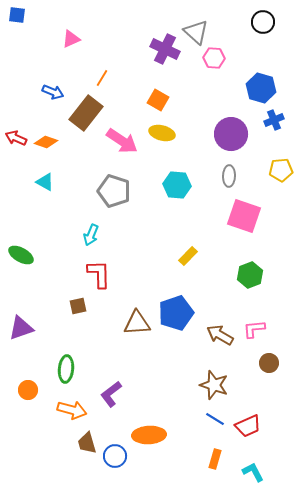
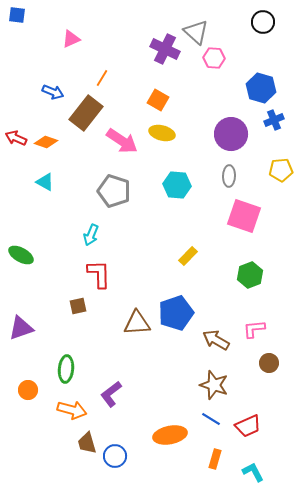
brown arrow at (220, 335): moved 4 px left, 5 px down
blue line at (215, 419): moved 4 px left
orange ellipse at (149, 435): moved 21 px right; rotated 8 degrees counterclockwise
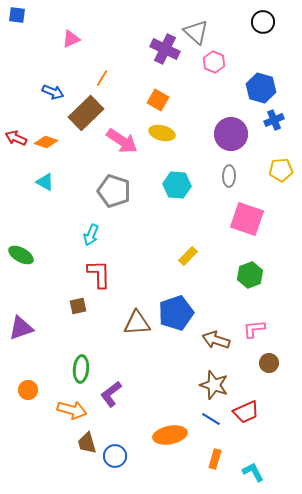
pink hexagon at (214, 58): moved 4 px down; rotated 20 degrees clockwise
brown rectangle at (86, 113): rotated 8 degrees clockwise
pink square at (244, 216): moved 3 px right, 3 px down
brown arrow at (216, 340): rotated 12 degrees counterclockwise
green ellipse at (66, 369): moved 15 px right
red trapezoid at (248, 426): moved 2 px left, 14 px up
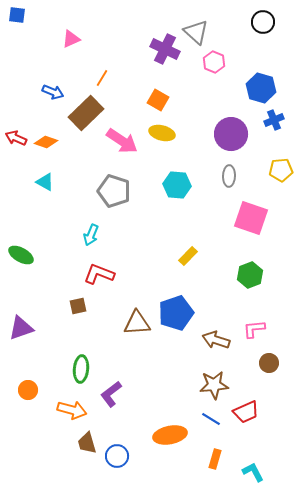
pink square at (247, 219): moved 4 px right, 1 px up
red L-shape at (99, 274): rotated 68 degrees counterclockwise
brown star at (214, 385): rotated 24 degrees counterclockwise
blue circle at (115, 456): moved 2 px right
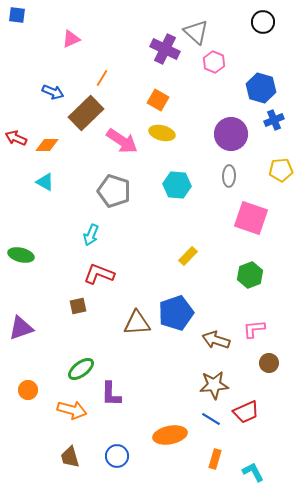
orange diamond at (46, 142): moved 1 px right, 3 px down; rotated 20 degrees counterclockwise
green ellipse at (21, 255): rotated 15 degrees counterclockwise
green ellipse at (81, 369): rotated 48 degrees clockwise
purple L-shape at (111, 394): rotated 52 degrees counterclockwise
brown trapezoid at (87, 443): moved 17 px left, 14 px down
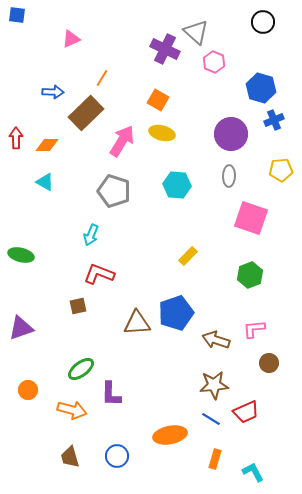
blue arrow at (53, 92): rotated 20 degrees counterclockwise
red arrow at (16, 138): rotated 65 degrees clockwise
pink arrow at (122, 141): rotated 92 degrees counterclockwise
